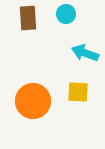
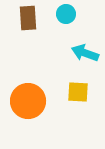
orange circle: moved 5 px left
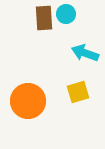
brown rectangle: moved 16 px right
yellow square: rotated 20 degrees counterclockwise
